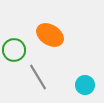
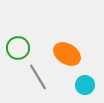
orange ellipse: moved 17 px right, 19 px down
green circle: moved 4 px right, 2 px up
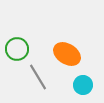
green circle: moved 1 px left, 1 px down
cyan circle: moved 2 px left
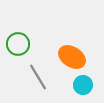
green circle: moved 1 px right, 5 px up
orange ellipse: moved 5 px right, 3 px down
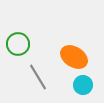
orange ellipse: moved 2 px right
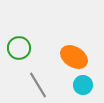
green circle: moved 1 px right, 4 px down
gray line: moved 8 px down
